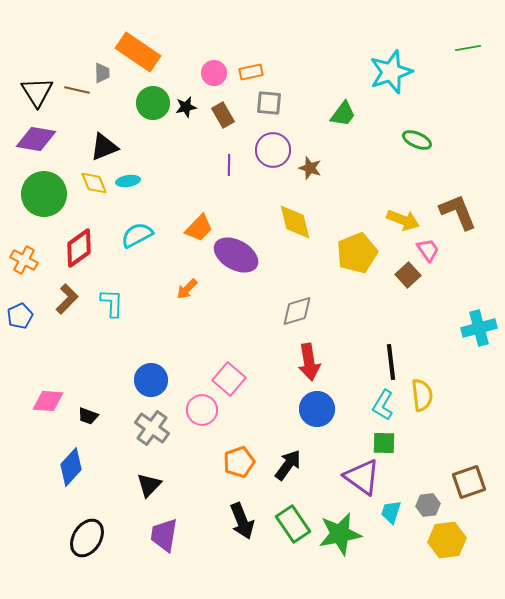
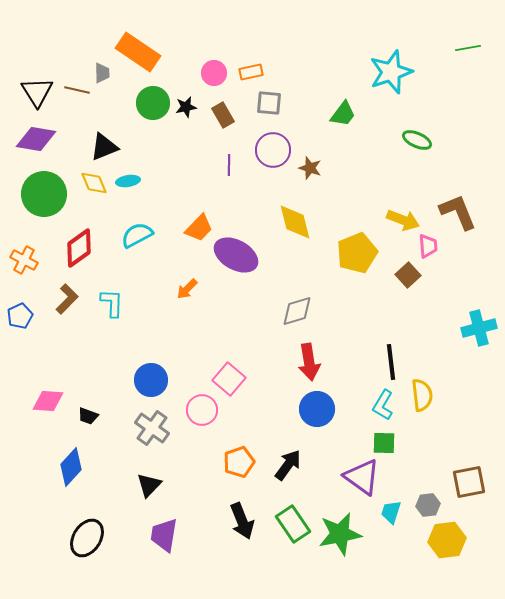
pink trapezoid at (428, 250): moved 4 px up; rotated 30 degrees clockwise
brown square at (469, 482): rotated 8 degrees clockwise
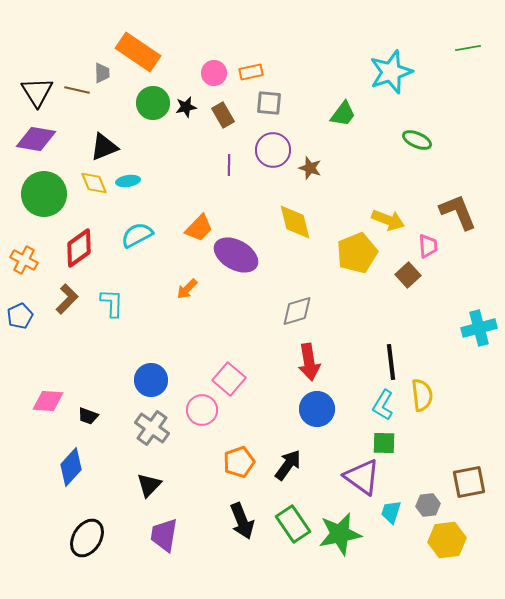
yellow arrow at (403, 220): moved 15 px left
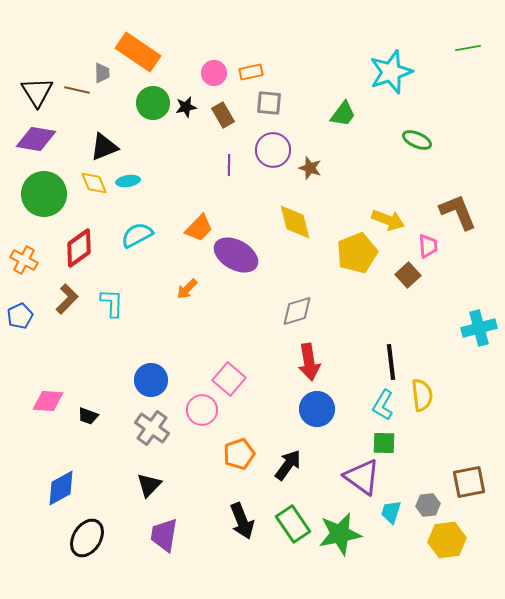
orange pentagon at (239, 462): moved 8 px up
blue diamond at (71, 467): moved 10 px left, 21 px down; rotated 18 degrees clockwise
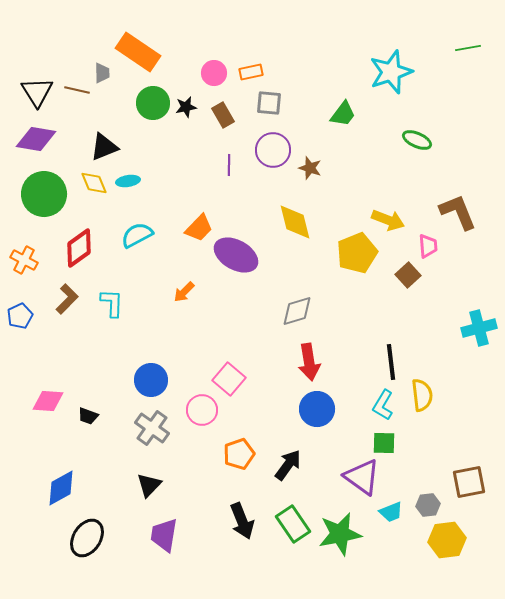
orange arrow at (187, 289): moved 3 px left, 3 px down
cyan trapezoid at (391, 512): rotated 130 degrees counterclockwise
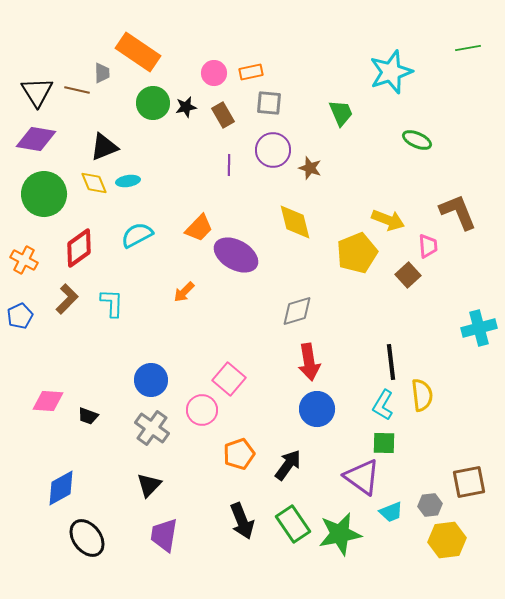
green trapezoid at (343, 114): moved 2 px left, 1 px up; rotated 60 degrees counterclockwise
gray hexagon at (428, 505): moved 2 px right
black ellipse at (87, 538): rotated 69 degrees counterclockwise
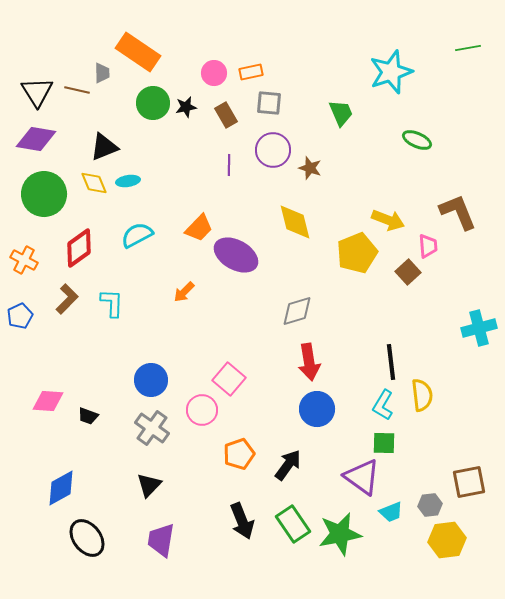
brown rectangle at (223, 115): moved 3 px right
brown square at (408, 275): moved 3 px up
purple trapezoid at (164, 535): moved 3 px left, 5 px down
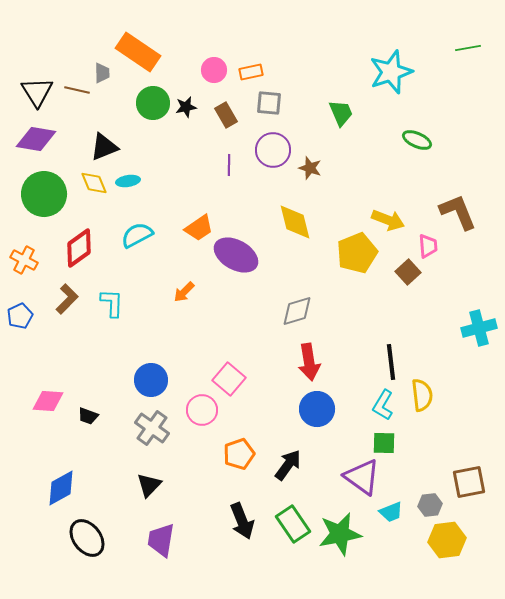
pink circle at (214, 73): moved 3 px up
orange trapezoid at (199, 228): rotated 12 degrees clockwise
